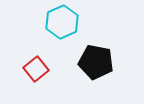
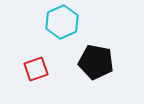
red square: rotated 20 degrees clockwise
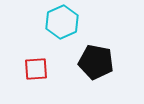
red square: rotated 15 degrees clockwise
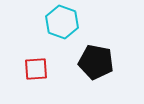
cyan hexagon: rotated 16 degrees counterclockwise
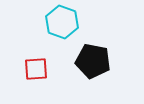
black pentagon: moved 3 px left, 1 px up
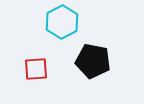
cyan hexagon: rotated 12 degrees clockwise
